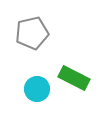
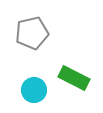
cyan circle: moved 3 px left, 1 px down
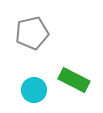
green rectangle: moved 2 px down
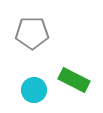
gray pentagon: rotated 12 degrees clockwise
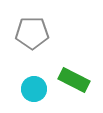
cyan circle: moved 1 px up
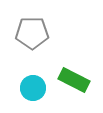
cyan circle: moved 1 px left, 1 px up
